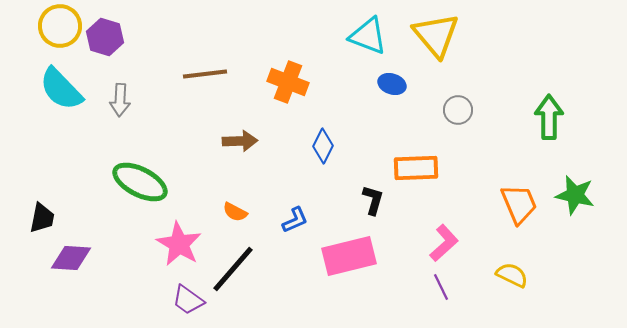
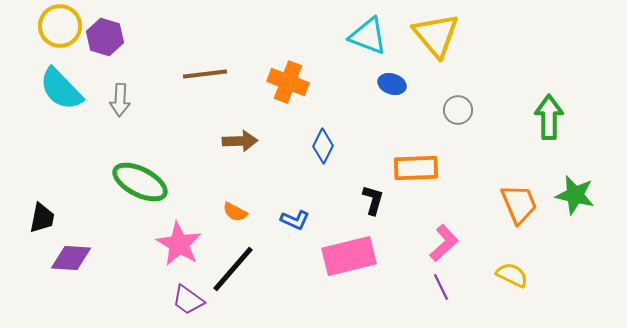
blue L-shape: rotated 48 degrees clockwise
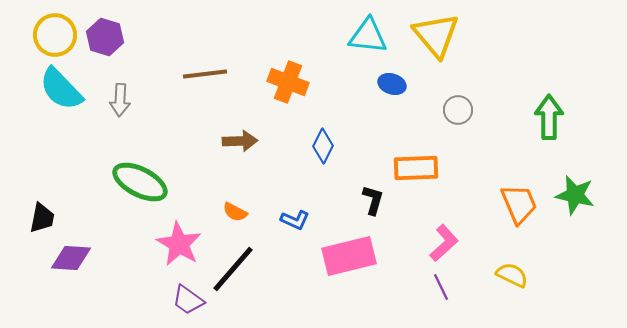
yellow circle: moved 5 px left, 9 px down
cyan triangle: rotated 15 degrees counterclockwise
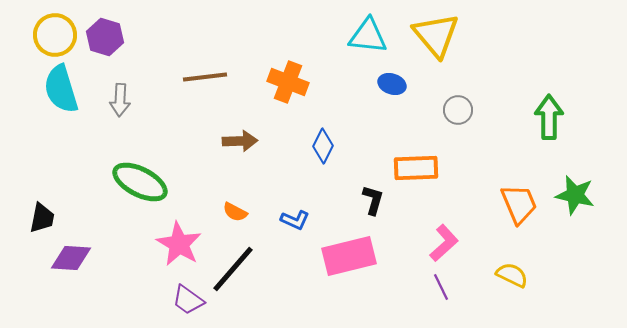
brown line: moved 3 px down
cyan semicircle: rotated 27 degrees clockwise
